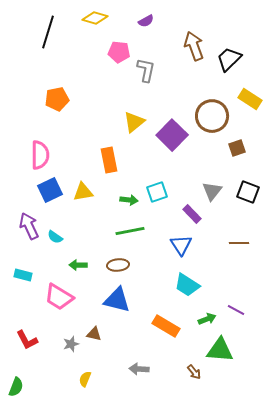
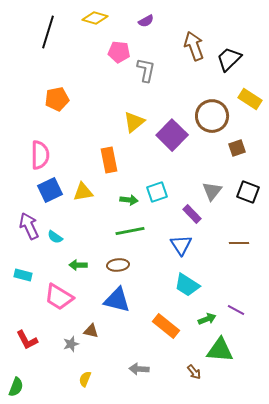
orange rectangle at (166, 326): rotated 8 degrees clockwise
brown triangle at (94, 334): moved 3 px left, 3 px up
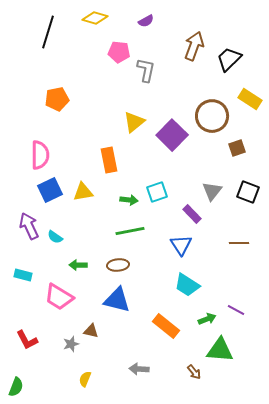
brown arrow at (194, 46): rotated 40 degrees clockwise
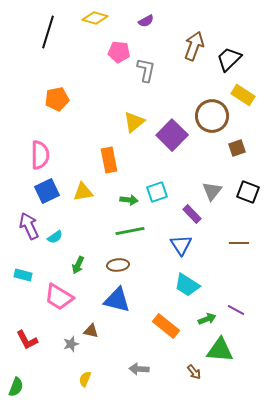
yellow rectangle at (250, 99): moved 7 px left, 4 px up
blue square at (50, 190): moved 3 px left, 1 px down
cyan semicircle at (55, 237): rotated 70 degrees counterclockwise
green arrow at (78, 265): rotated 66 degrees counterclockwise
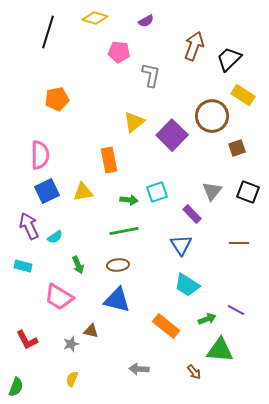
gray L-shape at (146, 70): moved 5 px right, 5 px down
green line at (130, 231): moved 6 px left
green arrow at (78, 265): rotated 48 degrees counterclockwise
cyan rectangle at (23, 275): moved 9 px up
yellow semicircle at (85, 379): moved 13 px left
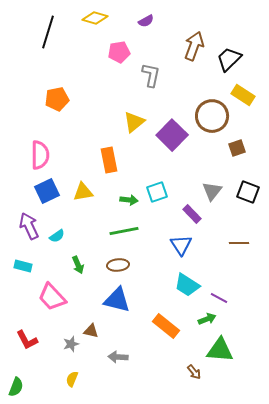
pink pentagon at (119, 52): rotated 15 degrees counterclockwise
cyan semicircle at (55, 237): moved 2 px right, 1 px up
pink trapezoid at (59, 297): moved 7 px left; rotated 16 degrees clockwise
purple line at (236, 310): moved 17 px left, 12 px up
gray arrow at (139, 369): moved 21 px left, 12 px up
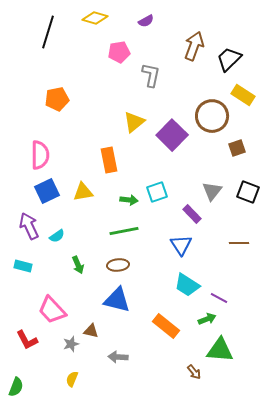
pink trapezoid at (52, 297): moved 13 px down
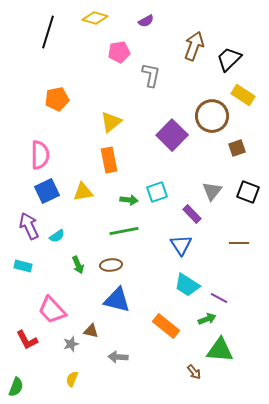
yellow triangle at (134, 122): moved 23 px left
brown ellipse at (118, 265): moved 7 px left
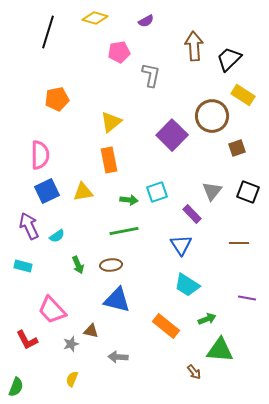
brown arrow at (194, 46): rotated 24 degrees counterclockwise
purple line at (219, 298): moved 28 px right; rotated 18 degrees counterclockwise
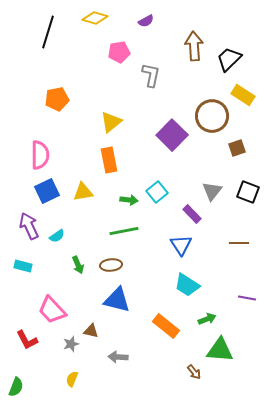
cyan square at (157, 192): rotated 20 degrees counterclockwise
